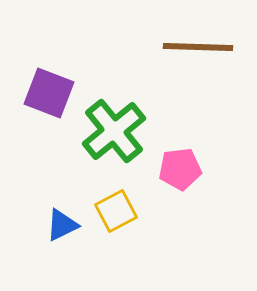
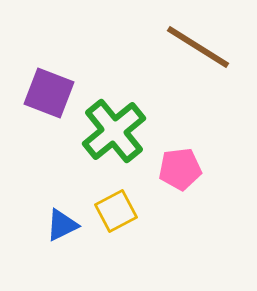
brown line: rotated 30 degrees clockwise
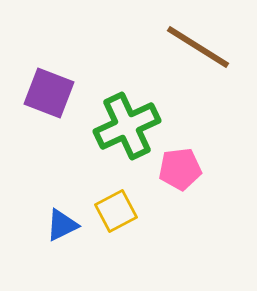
green cross: moved 13 px right, 5 px up; rotated 14 degrees clockwise
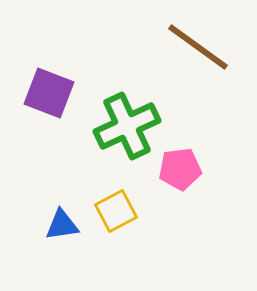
brown line: rotated 4 degrees clockwise
blue triangle: rotated 18 degrees clockwise
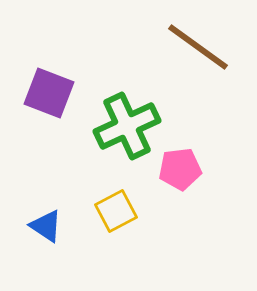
blue triangle: moved 16 px left, 1 px down; rotated 42 degrees clockwise
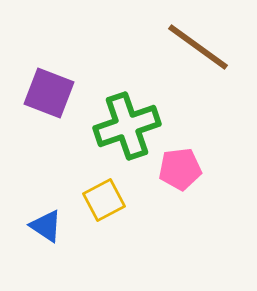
green cross: rotated 6 degrees clockwise
yellow square: moved 12 px left, 11 px up
